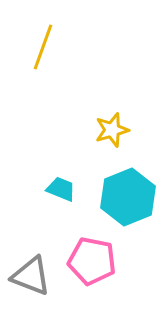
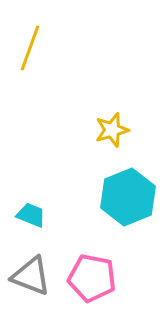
yellow line: moved 13 px left, 1 px down
cyan trapezoid: moved 30 px left, 26 px down
pink pentagon: moved 17 px down
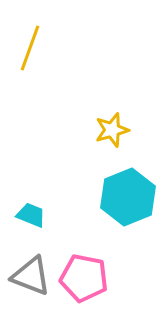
pink pentagon: moved 8 px left
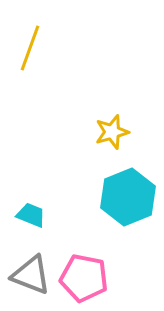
yellow star: moved 2 px down
gray triangle: moved 1 px up
